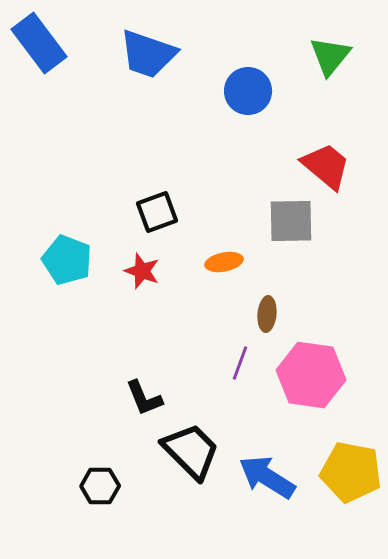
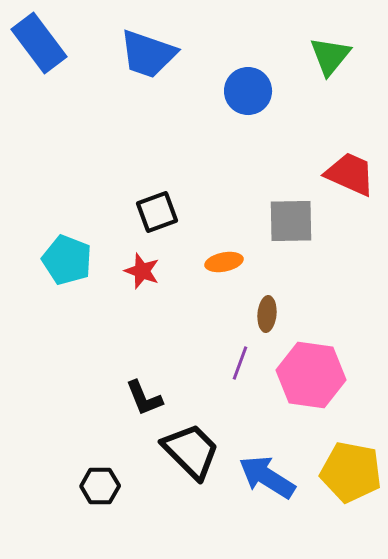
red trapezoid: moved 24 px right, 8 px down; rotated 16 degrees counterclockwise
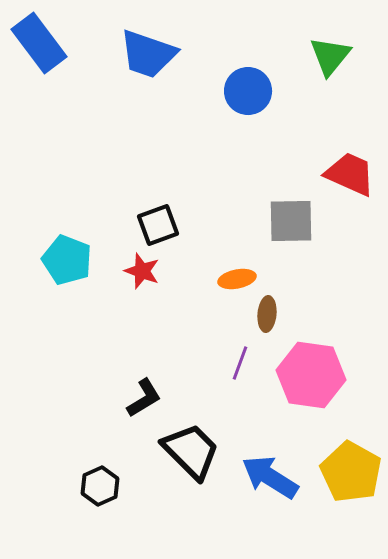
black square: moved 1 px right, 13 px down
orange ellipse: moved 13 px right, 17 px down
black L-shape: rotated 99 degrees counterclockwise
yellow pentagon: rotated 18 degrees clockwise
blue arrow: moved 3 px right
black hexagon: rotated 24 degrees counterclockwise
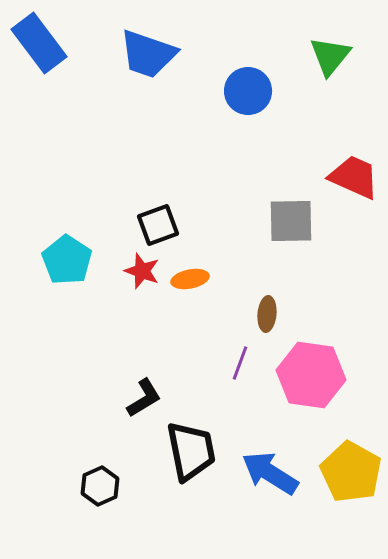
red trapezoid: moved 4 px right, 3 px down
cyan pentagon: rotated 12 degrees clockwise
orange ellipse: moved 47 px left
black trapezoid: rotated 34 degrees clockwise
blue arrow: moved 4 px up
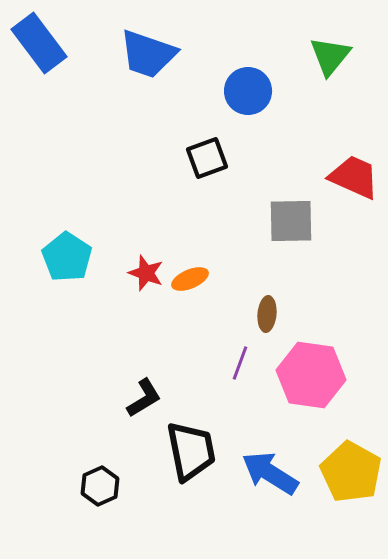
black square: moved 49 px right, 67 px up
cyan pentagon: moved 3 px up
red star: moved 4 px right, 2 px down
orange ellipse: rotated 12 degrees counterclockwise
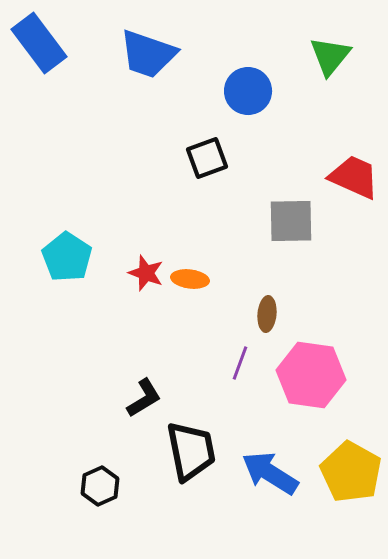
orange ellipse: rotated 30 degrees clockwise
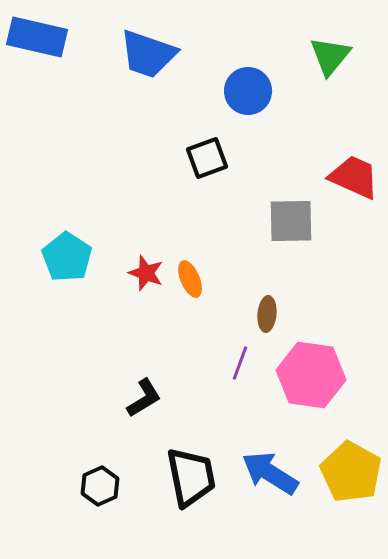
blue rectangle: moved 2 px left, 6 px up; rotated 40 degrees counterclockwise
orange ellipse: rotated 60 degrees clockwise
black trapezoid: moved 26 px down
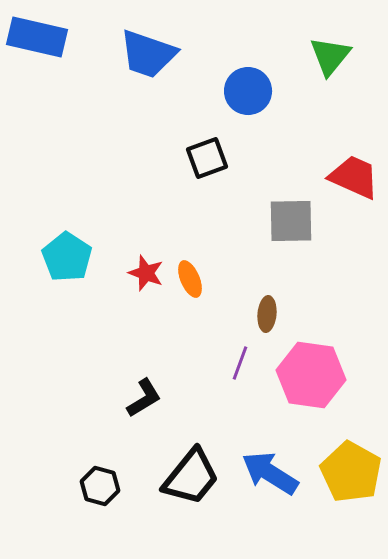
black trapezoid: rotated 50 degrees clockwise
black hexagon: rotated 21 degrees counterclockwise
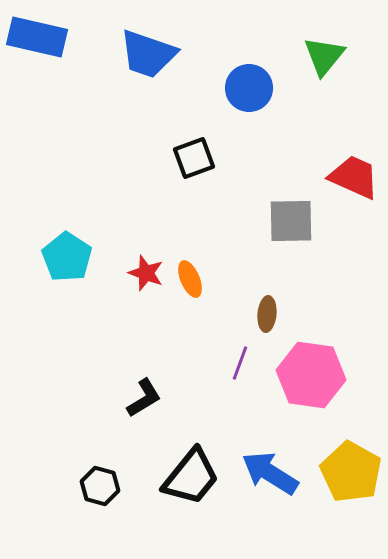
green triangle: moved 6 px left
blue circle: moved 1 px right, 3 px up
black square: moved 13 px left
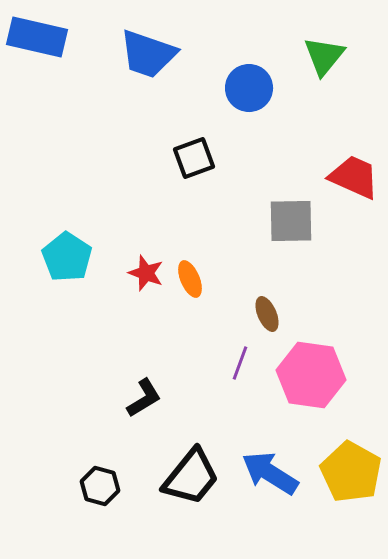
brown ellipse: rotated 28 degrees counterclockwise
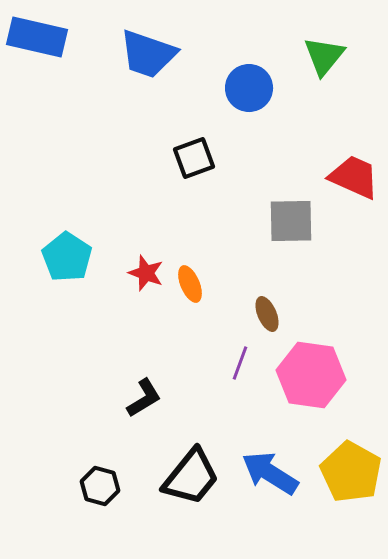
orange ellipse: moved 5 px down
